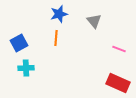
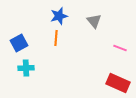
blue star: moved 2 px down
pink line: moved 1 px right, 1 px up
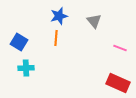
blue square: moved 1 px up; rotated 30 degrees counterclockwise
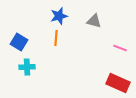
gray triangle: rotated 35 degrees counterclockwise
cyan cross: moved 1 px right, 1 px up
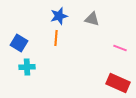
gray triangle: moved 2 px left, 2 px up
blue square: moved 1 px down
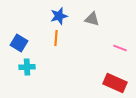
red rectangle: moved 3 px left
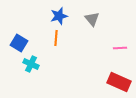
gray triangle: rotated 35 degrees clockwise
pink line: rotated 24 degrees counterclockwise
cyan cross: moved 4 px right, 3 px up; rotated 28 degrees clockwise
red rectangle: moved 4 px right, 1 px up
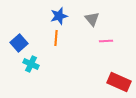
blue square: rotated 18 degrees clockwise
pink line: moved 14 px left, 7 px up
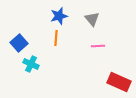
pink line: moved 8 px left, 5 px down
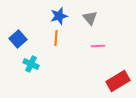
gray triangle: moved 2 px left, 1 px up
blue square: moved 1 px left, 4 px up
red rectangle: moved 1 px left, 1 px up; rotated 55 degrees counterclockwise
